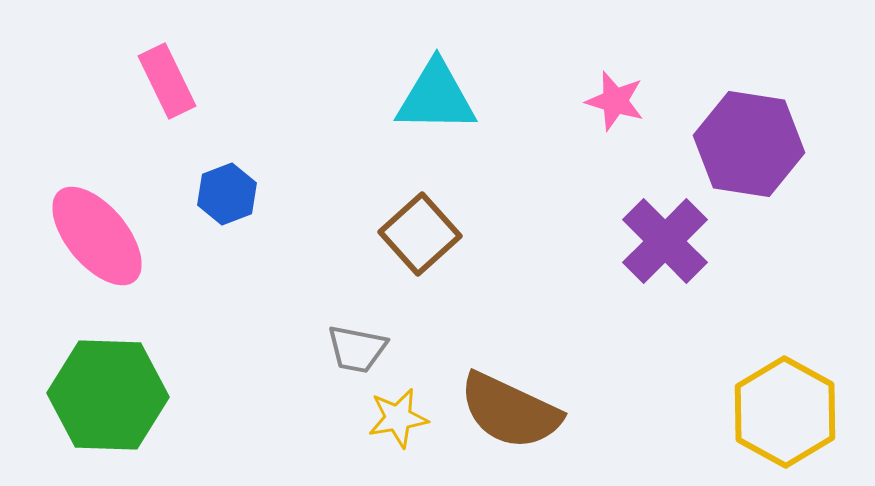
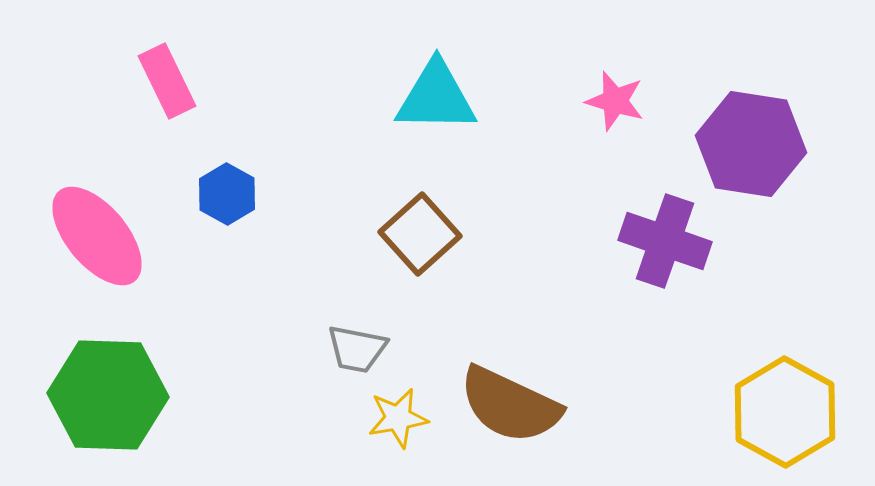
purple hexagon: moved 2 px right
blue hexagon: rotated 10 degrees counterclockwise
purple cross: rotated 26 degrees counterclockwise
brown semicircle: moved 6 px up
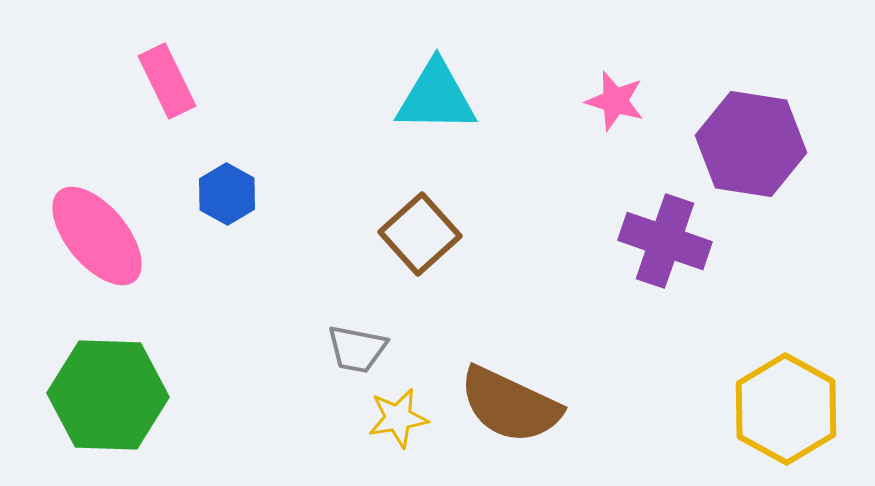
yellow hexagon: moved 1 px right, 3 px up
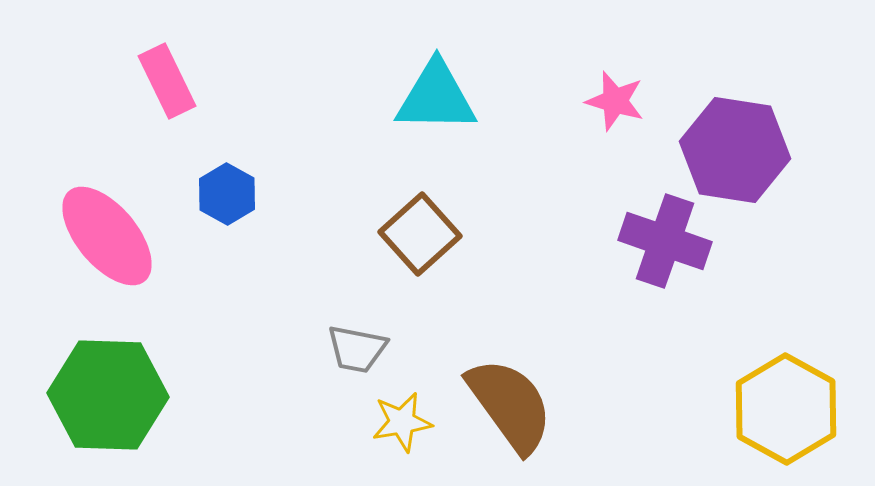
purple hexagon: moved 16 px left, 6 px down
pink ellipse: moved 10 px right
brown semicircle: rotated 151 degrees counterclockwise
yellow star: moved 4 px right, 4 px down
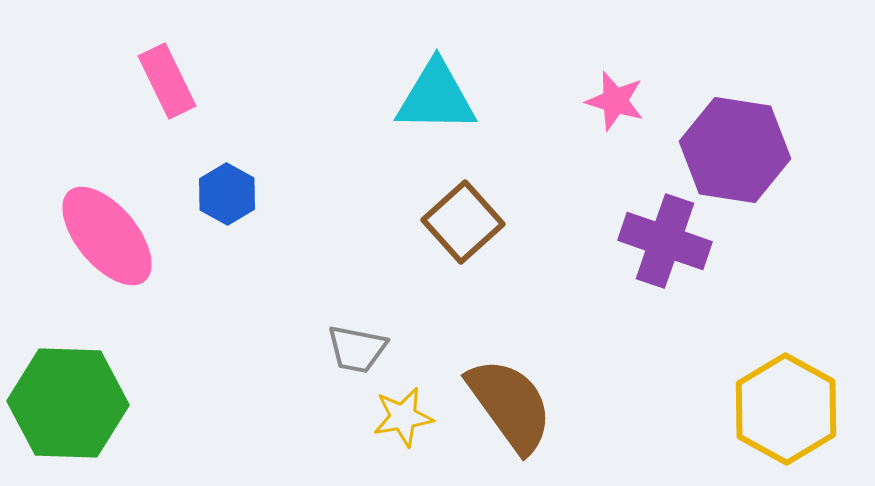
brown square: moved 43 px right, 12 px up
green hexagon: moved 40 px left, 8 px down
yellow star: moved 1 px right, 5 px up
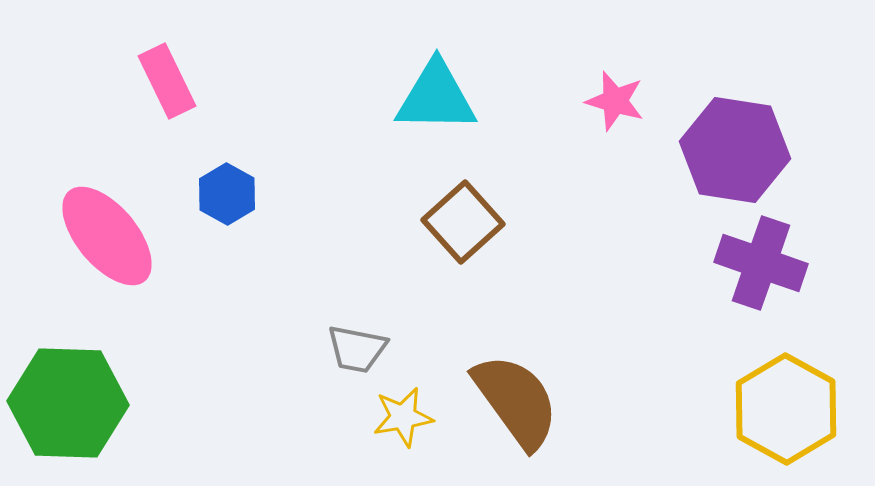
purple cross: moved 96 px right, 22 px down
brown semicircle: moved 6 px right, 4 px up
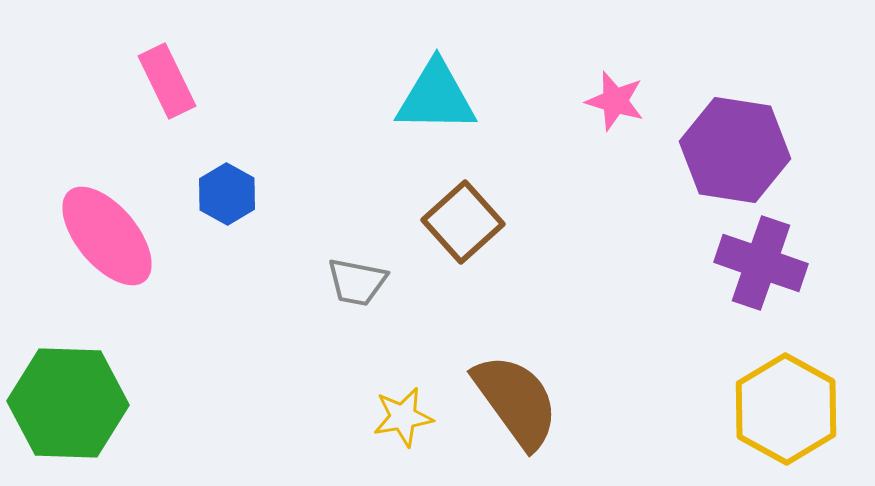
gray trapezoid: moved 67 px up
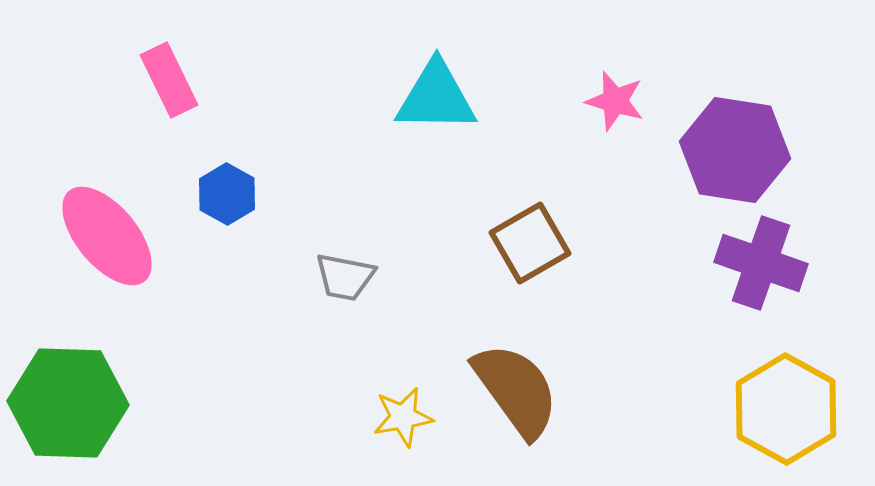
pink rectangle: moved 2 px right, 1 px up
brown square: moved 67 px right, 21 px down; rotated 12 degrees clockwise
gray trapezoid: moved 12 px left, 5 px up
brown semicircle: moved 11 px up
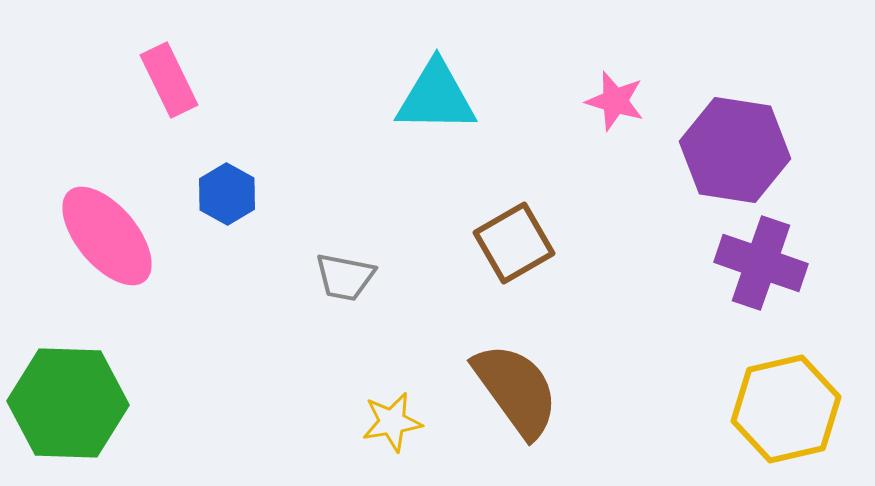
brown square: moved 16 px left
yellow hexagon: rotated 18 degrees clockwise
yellow star: moved 11 px left, 5 px down
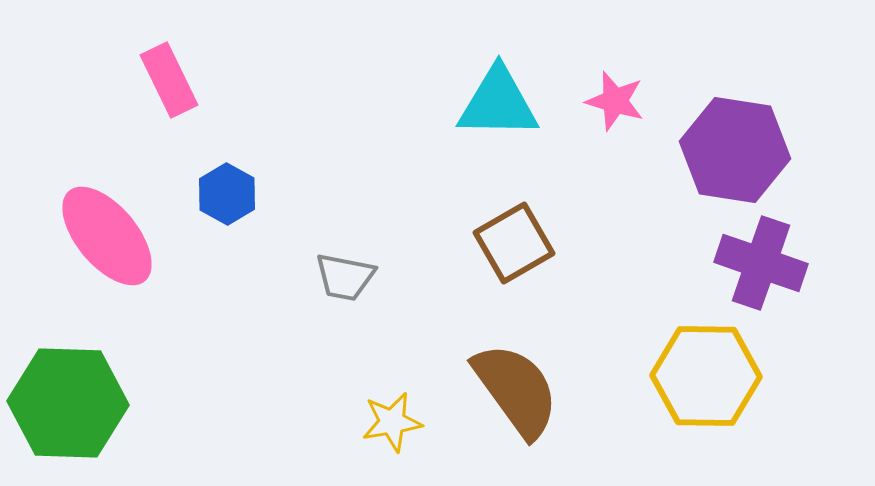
cyan triangle: moved 62 px right, 6 px down
yellow hexagon: moved 80 px left, 33 px up; rotated 14 degrees clockwise
